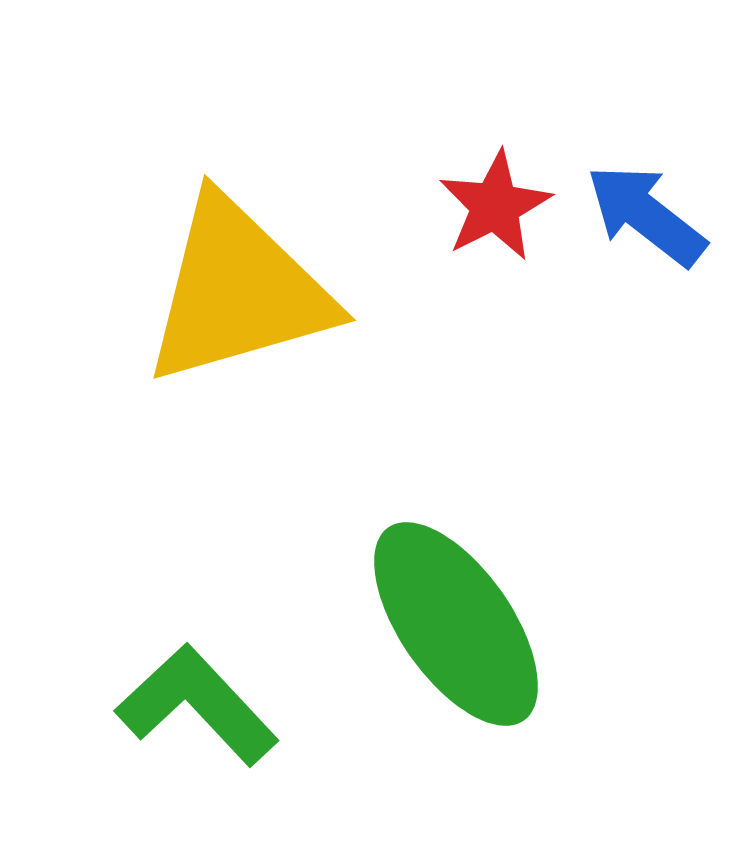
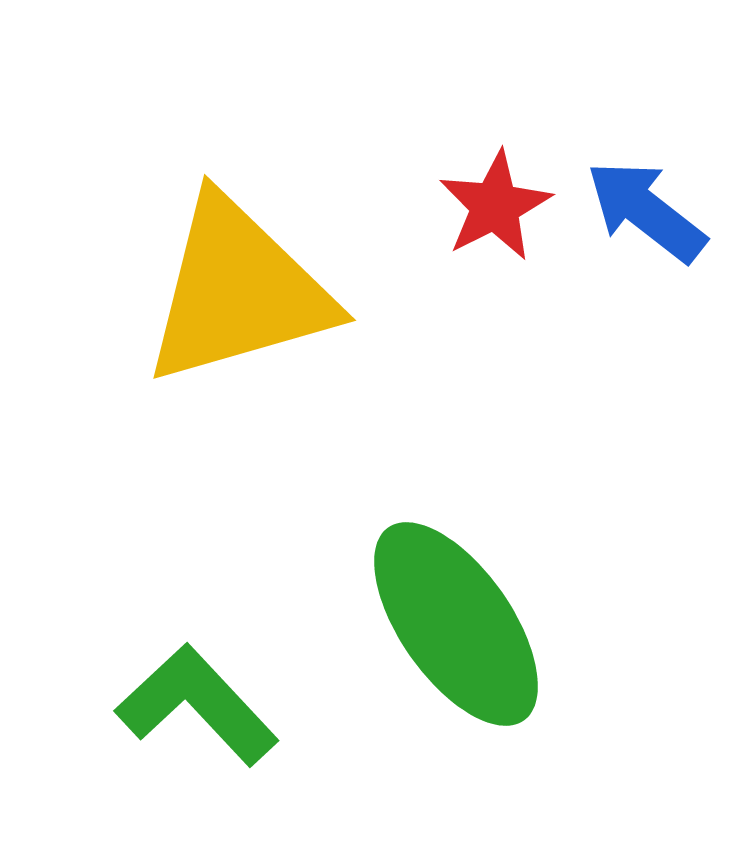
blue arrow: moved 4 px up
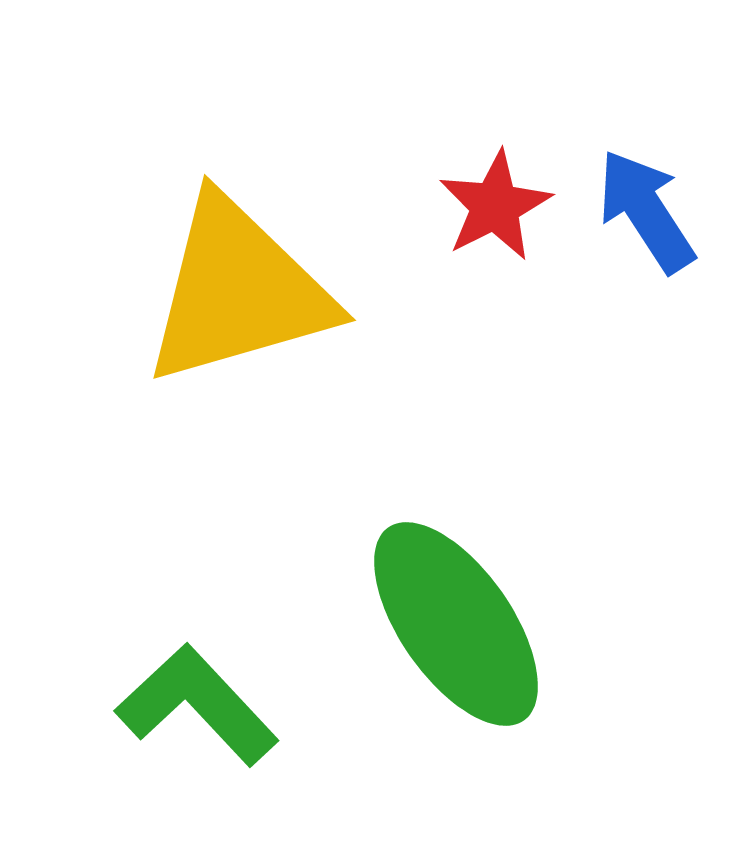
blue arrow: rotated 19 degrees clockwise
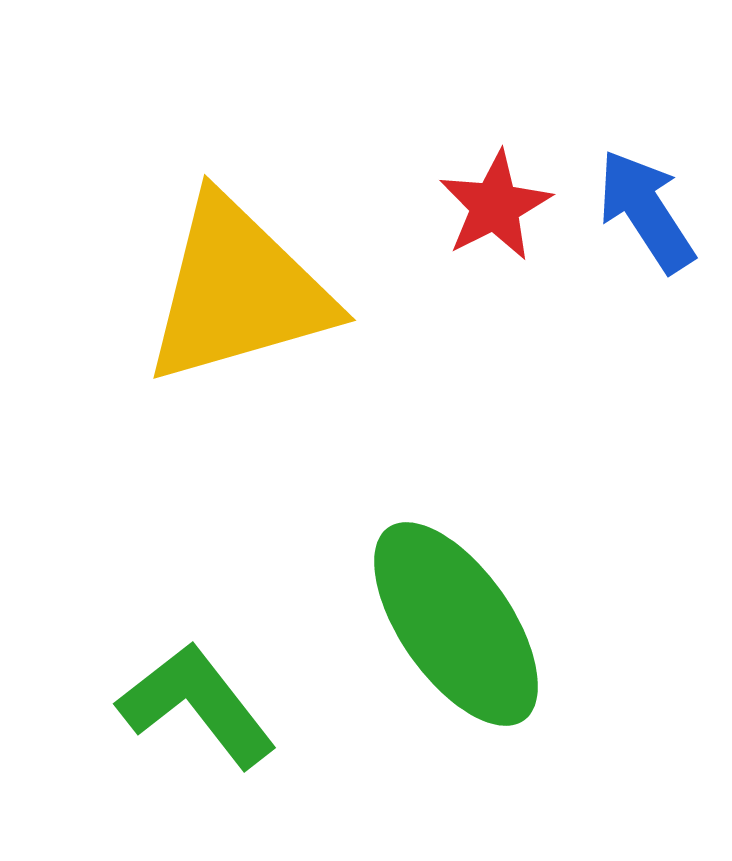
green L-shape: rotated 5 degrees clockwise
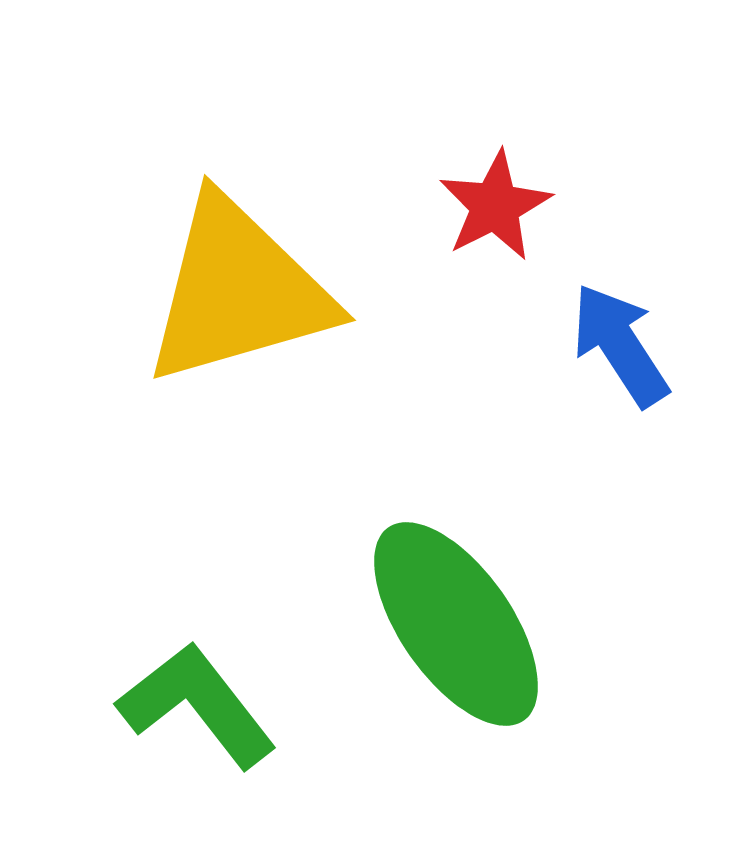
blue arrow: moved 26 px left, 134 px down
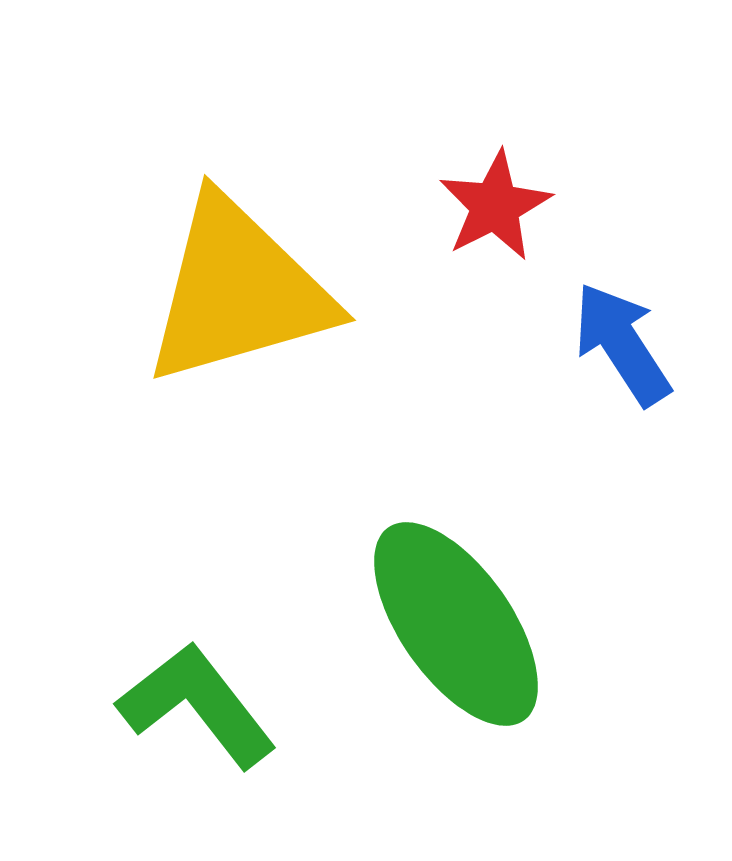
blue arrow: moved 2 px right, 1 px up
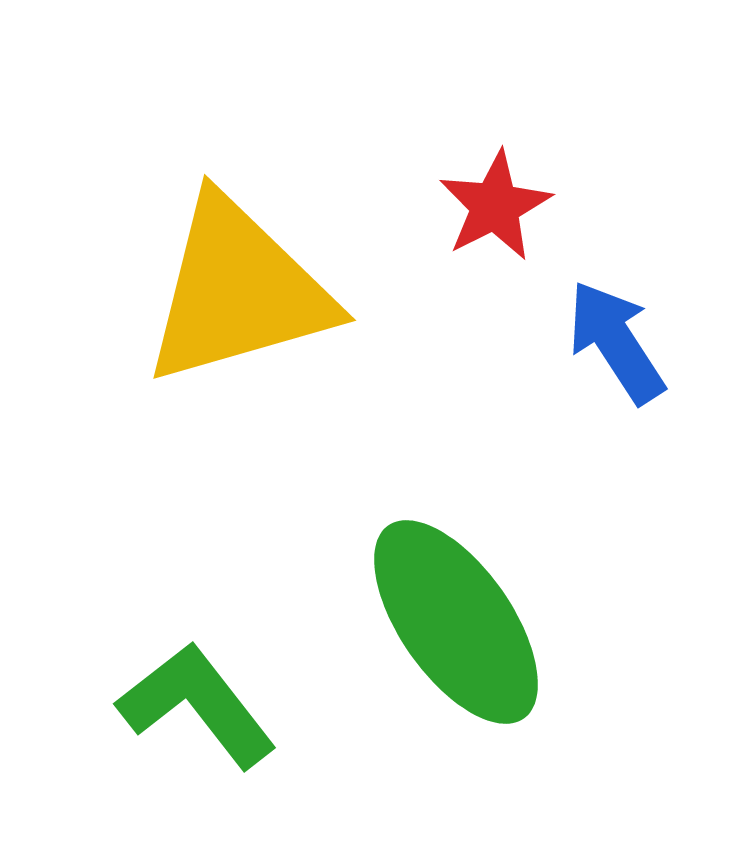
blue arrow: moved 6 px left, 2 px up
green ellipse: moved 2 px up
